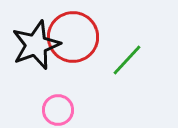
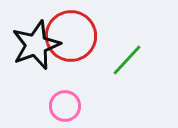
red circle: moved 2 px left, 1 px up
pink circle: moved 7 px right, 4 px up
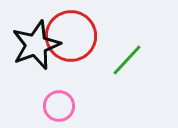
pink circle: moved 6 px left
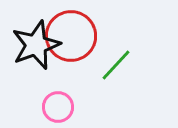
green line: moved 11 px left, 5 px down
pink circle: moved 1 px left, 1 px down
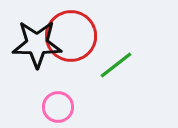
black star: moved 1 px right, 1 px up; rotated 21 degrees clockwise
green line: rotated 9 degrees clockwise
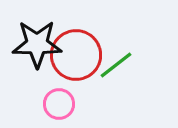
red circle: moved 5 px right, 19 px down
pink circle: moved 1 px right, 3 px up
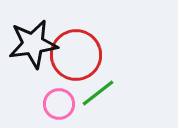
black star: moved 4 px left; rotated 9 degrees counterclockwise
green line: moved 18 px left, 28 px down
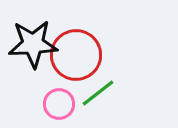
black star: rotated 6 degrees clockwise
